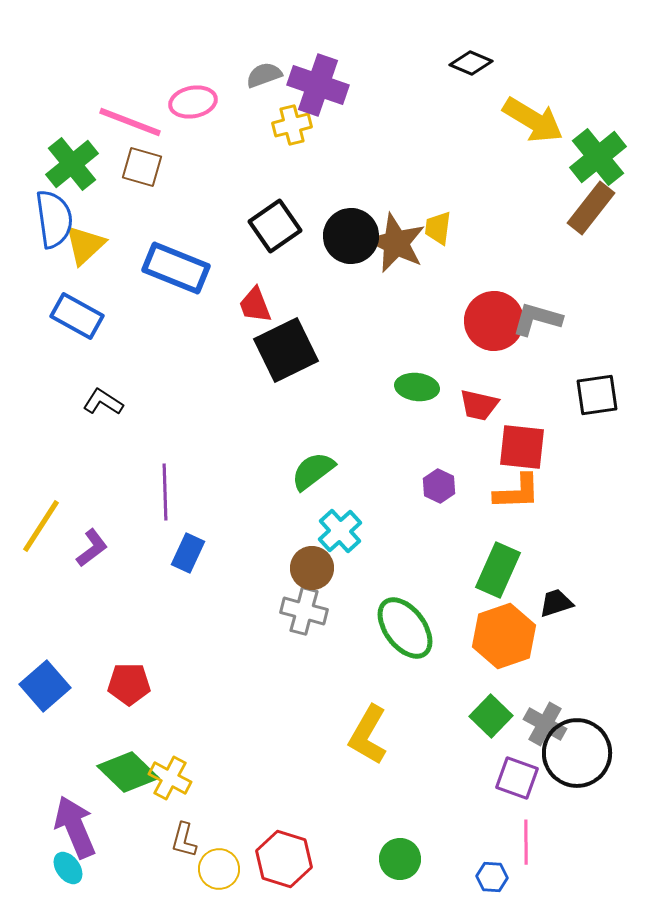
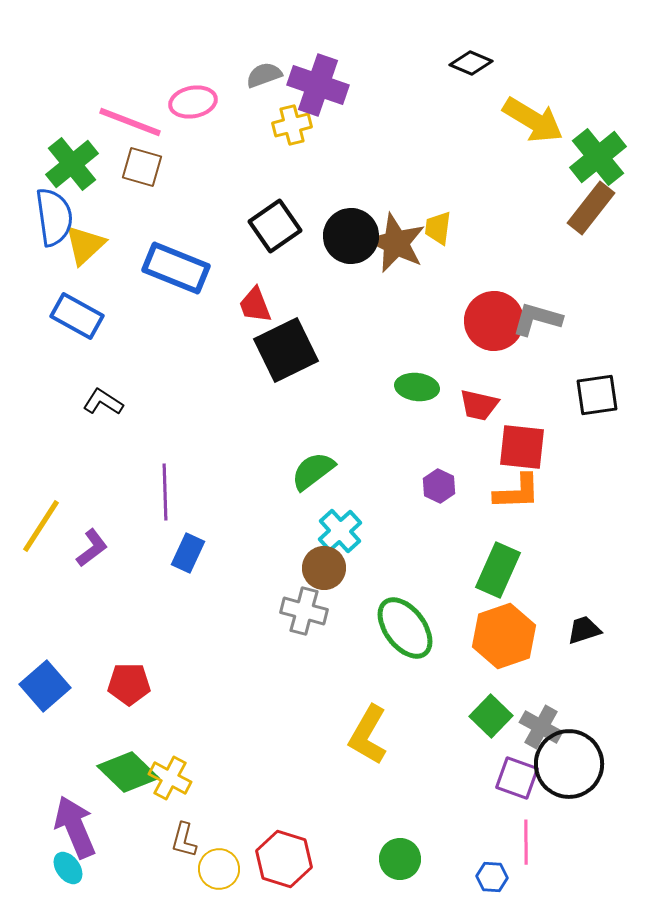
blue semicircle at (54, 219): moved 2 px up
brown circle at (312, 568): moved 12 px right
black trapezoid at (556, 603): moved 28 px right, 27 px down
gray cross at (545, 724): moved 4 px left, 3 px down
black circle at (577, 753): moved 8 px left, 11 px down
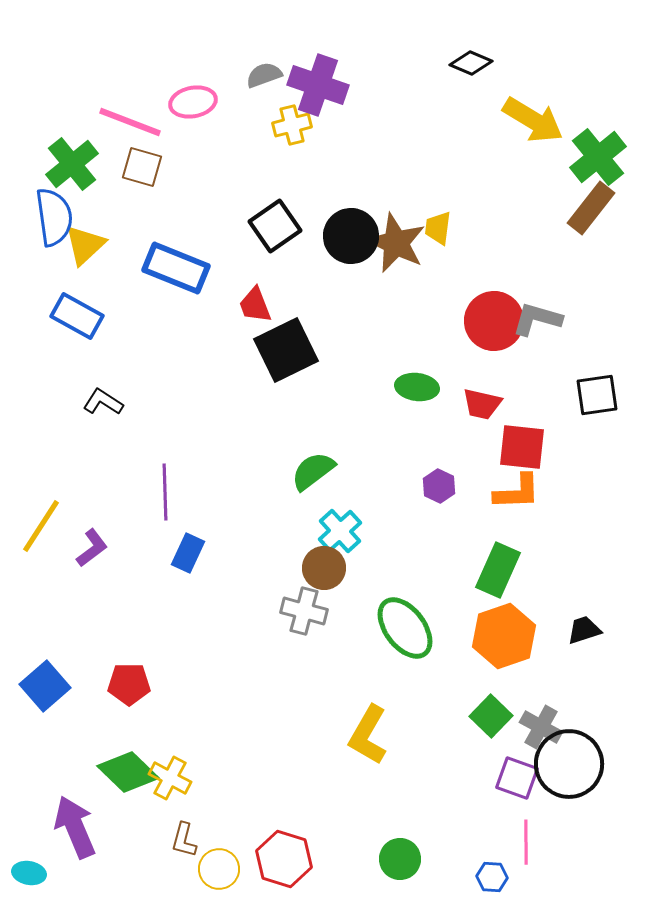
red trapezoid at (479, 405): moved 3 px right, 1 px up
cyan ellipse at (68, 868): moved 39 px left, 5 px down; rotated 44 degrees counterclockwise
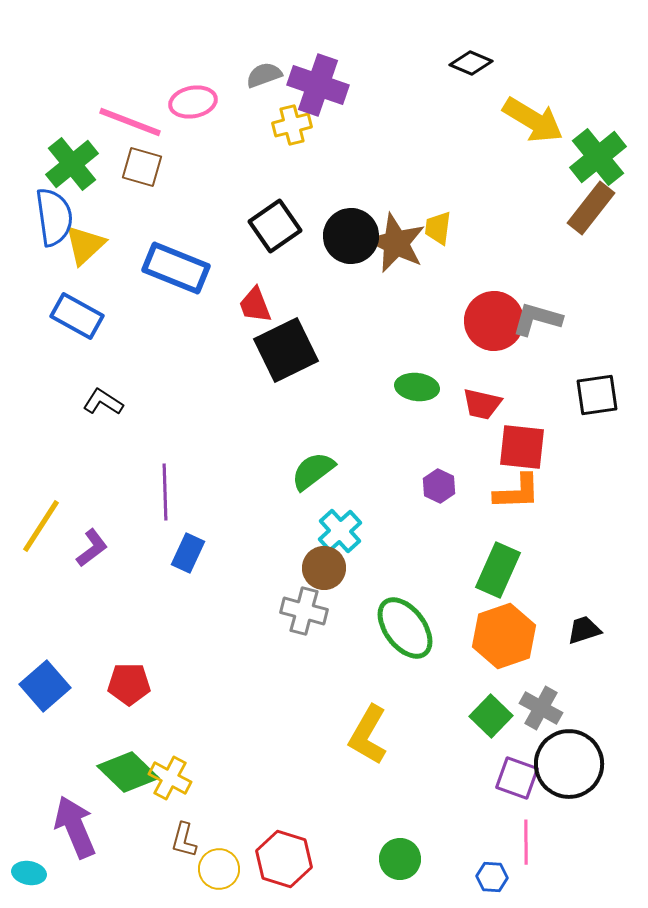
gray cross at (541, 727): moved 19 px up
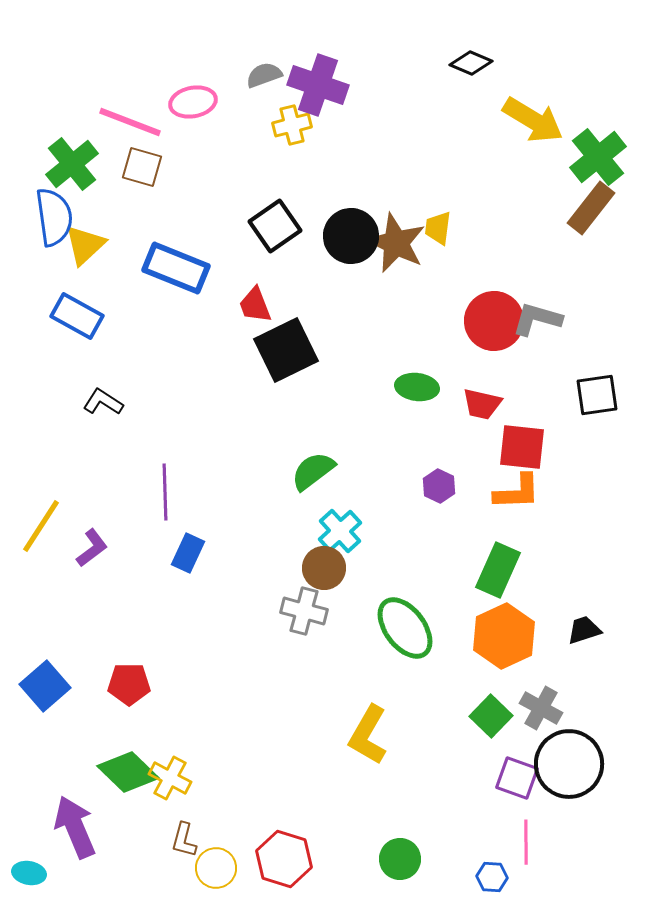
orange hexagon at (504, 636): rotated 6 degrees counterclockwise
yellow circle at (219, 869): moved 3 px left, 1 px up
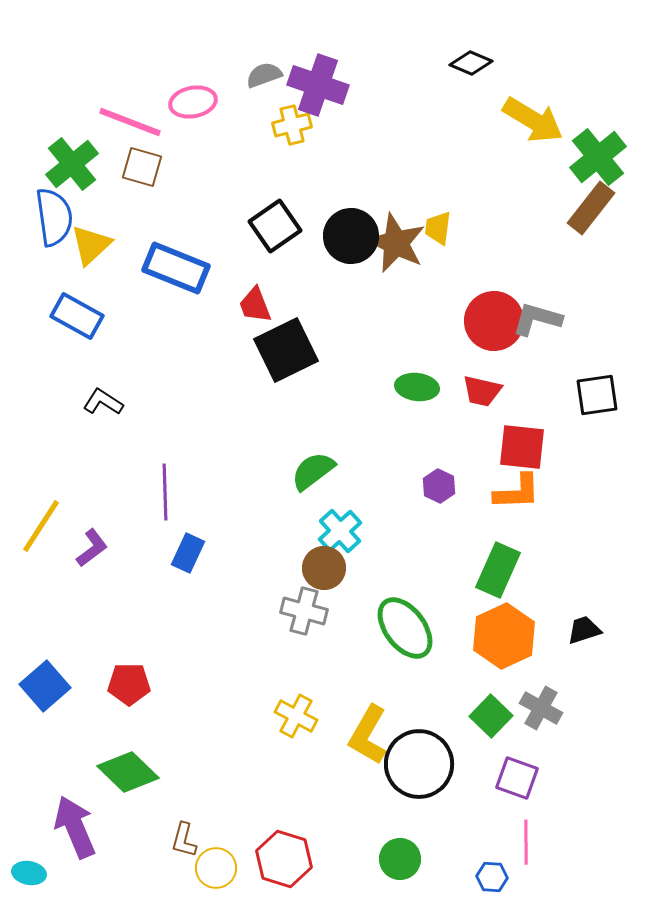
yellow triangle at (85, 245): moved 6 px right
red trapezoid at (482, 404): moved 13 px up
black circle at (569, 764): moved 150 px left
yellow cross at (170, 778): moved 126 px right, 62 px up
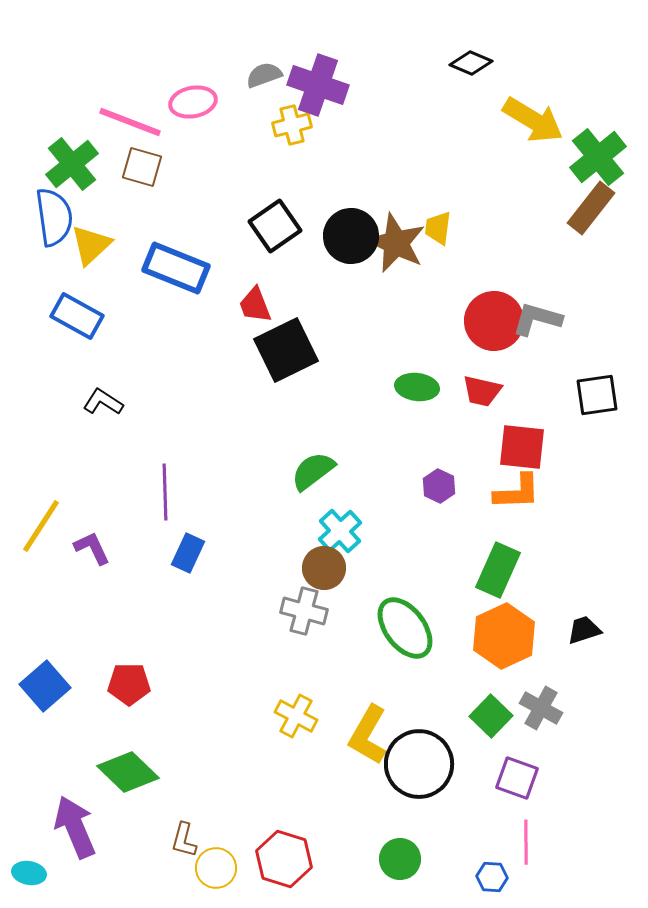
purple L-shape at (92, 548): rotated 78 degrees counterclockwise
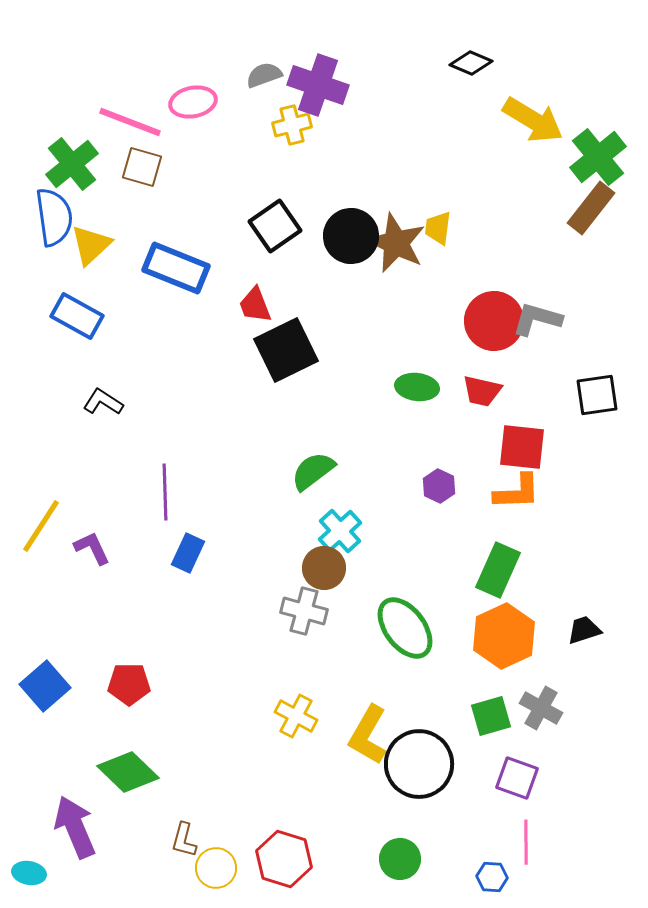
green square at (491, 716): rotated 30 degrees clockwise
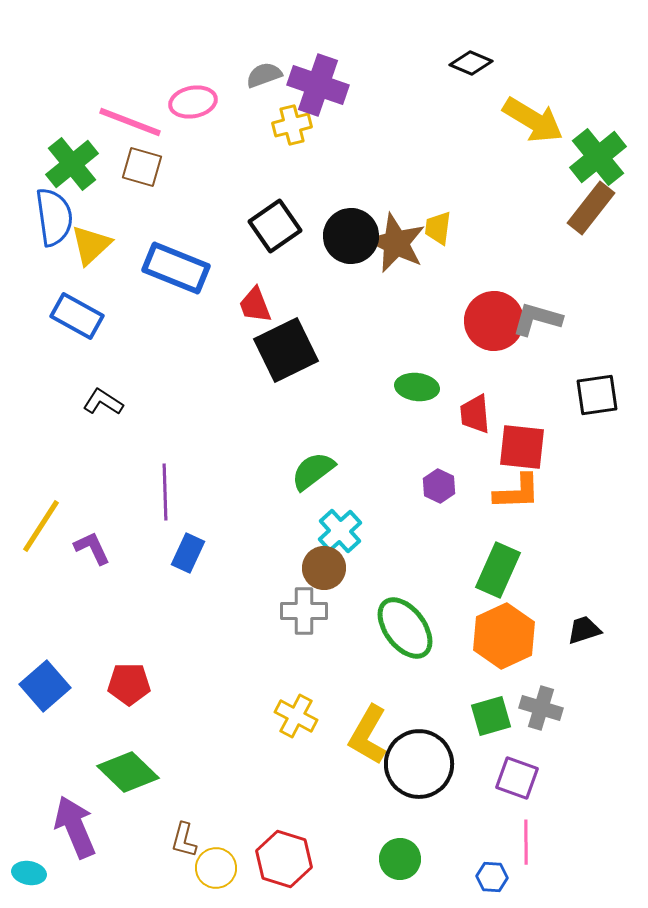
red trapezoid at (482, 391): moved 7 px left, 23 px down; rotated 72 degrees clockwise
gray cross at (304, 611): rotated 15 degrees counterclockwise
gray cross at (541, 708): rotated 12 degrees counterclockwise
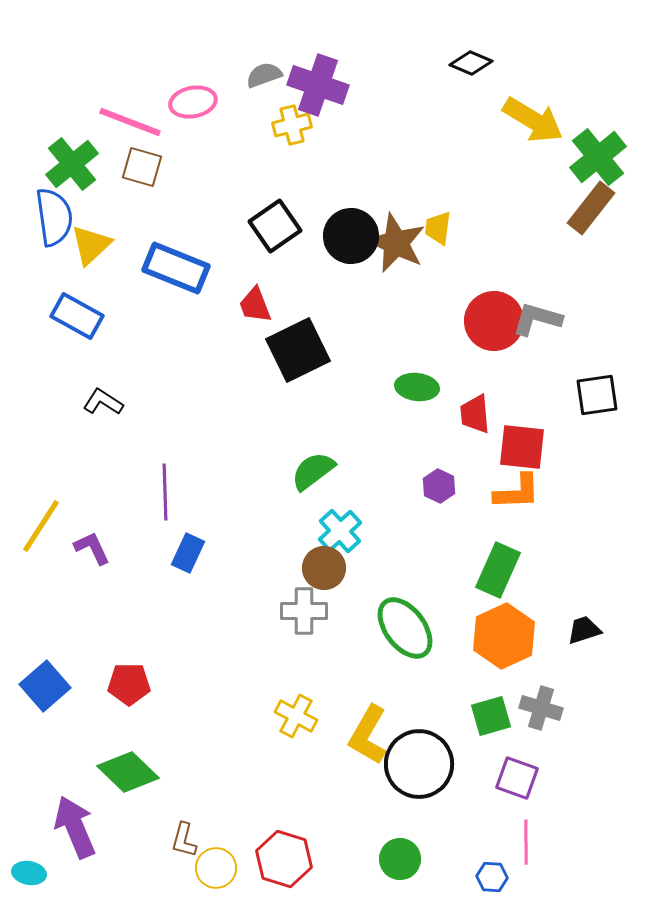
black square at (286, 350): moved 12 px right
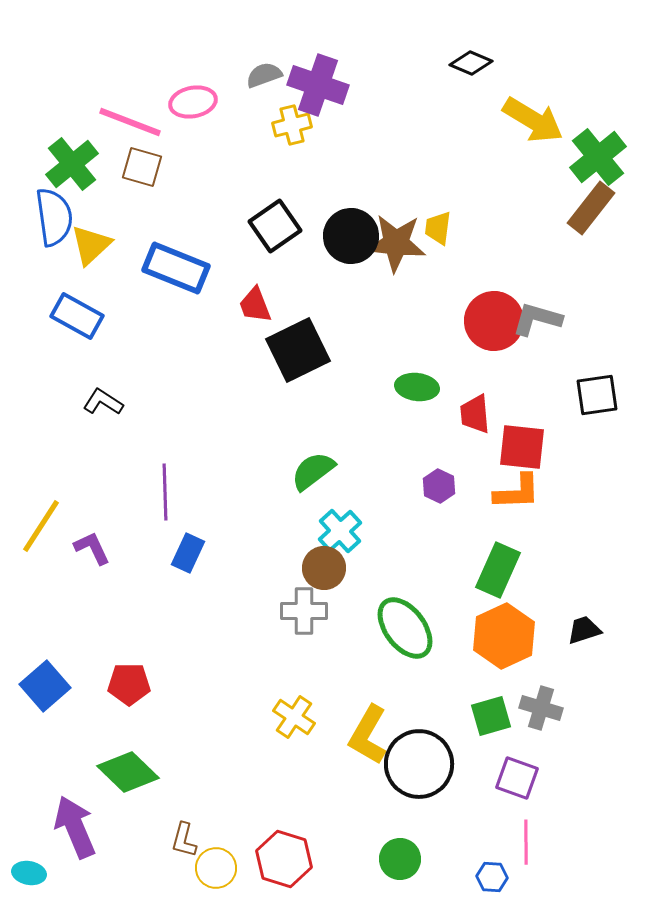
brown star at (396, 243): rotated 20 degrees counterclockwise
yellow cross at (296, 716): moved 2 px left, 1 px down; rotated 6 degrees clockwise
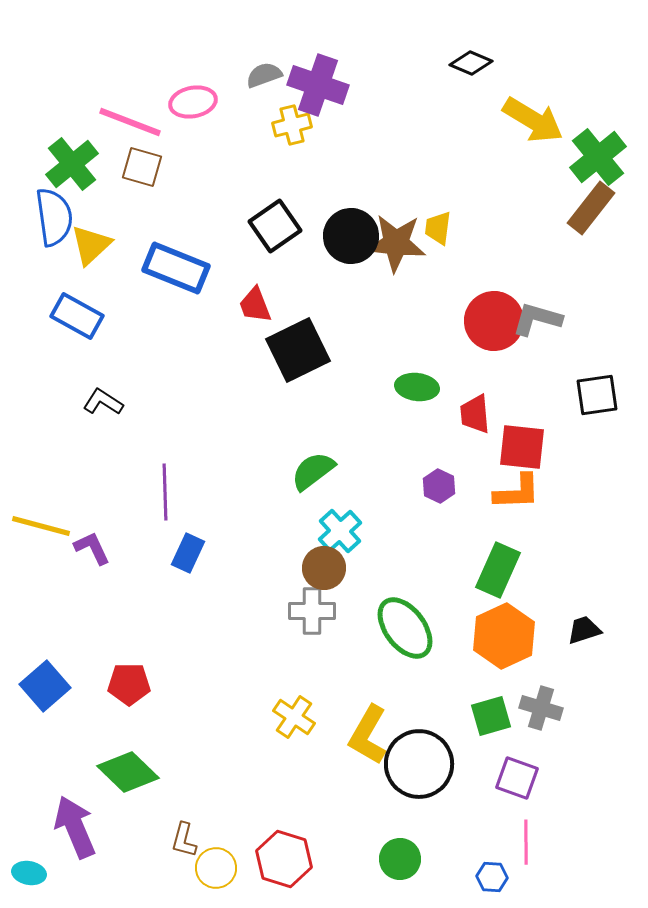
yellow line at (41, 526): rotated 72 degrees clockwise
gray cross at (304, 611): moved 8 px right
